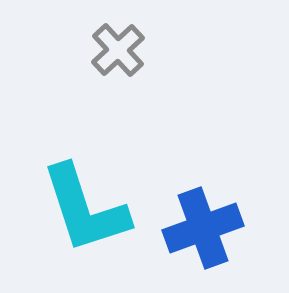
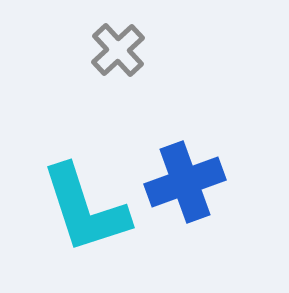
blue cross: moved 18 px left, 46 px up
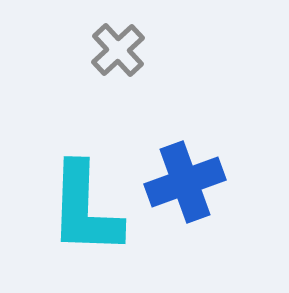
cyan L-shape: rotated 20 degrees clockwise
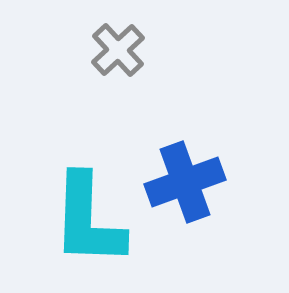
cyan L-shape: moved 3 px right, 11 px down
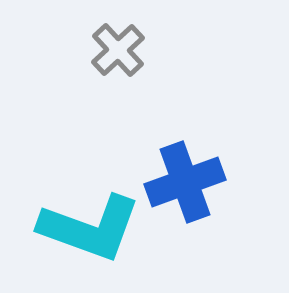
cyan L-shape: moved 2 px right, 8 px down; rotated 72 degrees counterclockwise
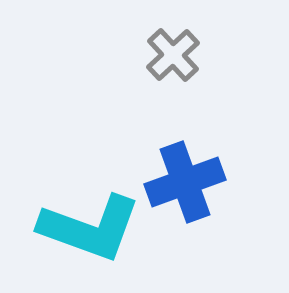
gray cross: moved 55 px right, 5 px down
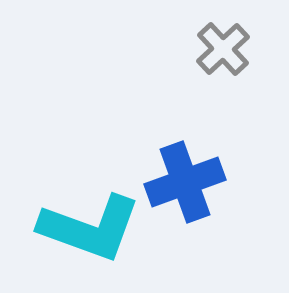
gray cross: moved 50 px right, 6 px up
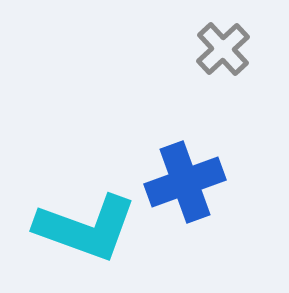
cyan L-shape: moved 4 px left
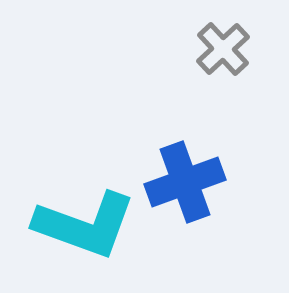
cyan L-shape: moved 1 px left, 3 px up
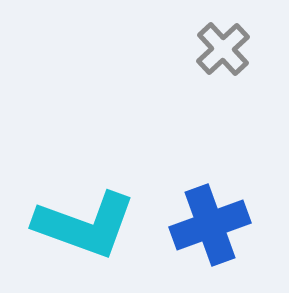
blue cross: moved 25 px right, 43 px down
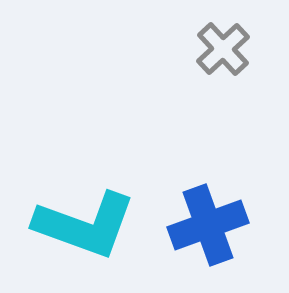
blue cross: moved 2 px left
